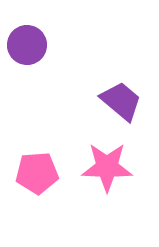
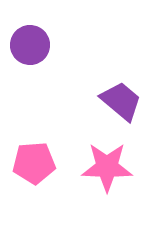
purple circle: moved 3 px right
pink pentagon: moved 3 px left, 10 px up
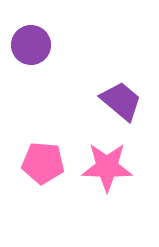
purple circle: moved 1 px right
pink pentagon: moved 9 px right; rotated 9 degrees clockwise
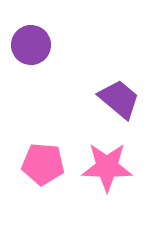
purple trapezoid: moved 2 px left, 2 px up
pink pentagon: moved 1 px down
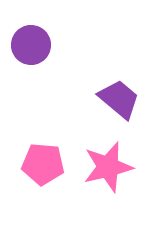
pink star: moved 1 px right; rotated 15 degrees counterclockwise
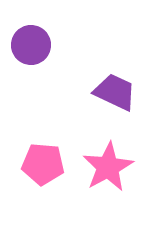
purple trapezoid: moved 4 px left, 7 px up; rotated 15 degrees counterclockwise
pink star: rotated 15 degrees counterclockwise
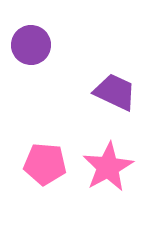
pink pentagon: moved 2 px right
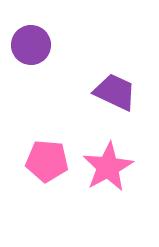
pink pentagon: moved 2 px right, 3 px up
